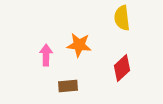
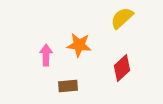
yellow semicircle: rotated 55 degrees clockwise
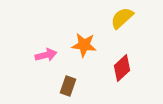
orange star: moved 5 px right
pink arrow: rotated 75 degrees clockwise
brown rectangle: rotated 66 degrees counterclockwise
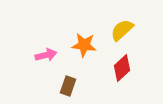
yellow semicircle: moved 12 px down
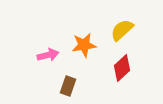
orange star: rotated 15 degrees counterclockwise
pink arrow: moved 2 px right
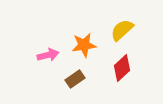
brown rectangle: moved 7 px right, 7 px up; rotated 36 degrees clockwise
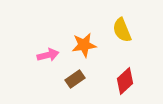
yellow semicircle: rotated 70 degrees counterclockwise
red diamond: moved 3 px right, 13 px down
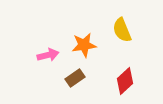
brown rectangle: moved 1 px up
